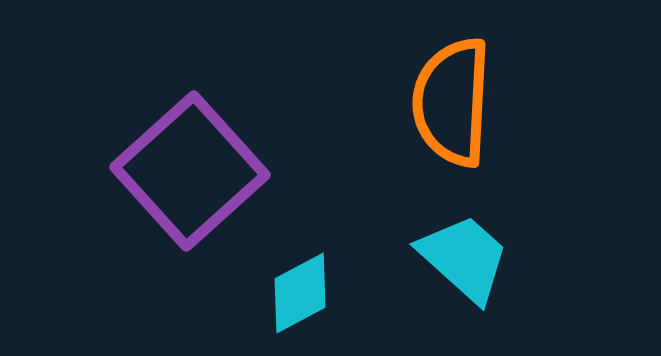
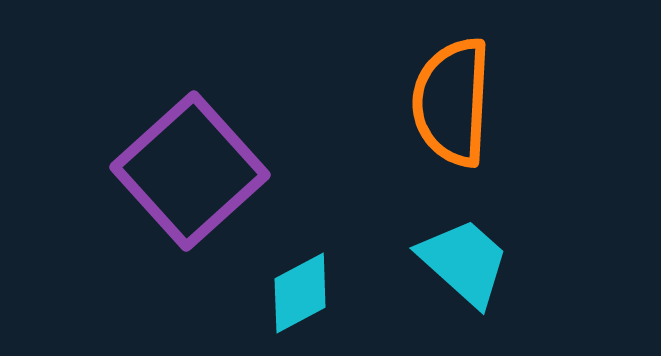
cyan trapezoid: moved 4 px down
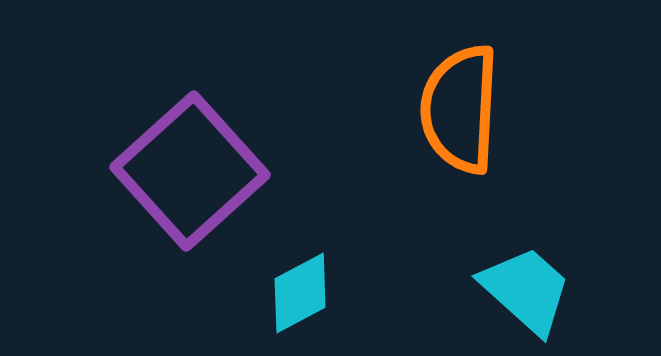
orange semicircle: moved 8 px right, 7 px down
cyan trapezoid: moved 62 px right, 28 px down
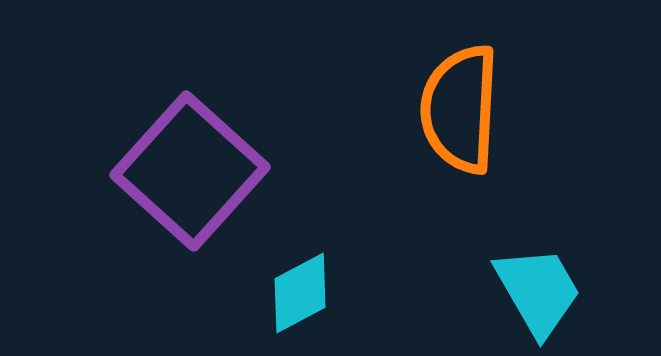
purple square: rotated 6 degrees counterclockwise
cyan trapezoid: moved 12 px right, 1 px down; rotated 18 degrees clockwise
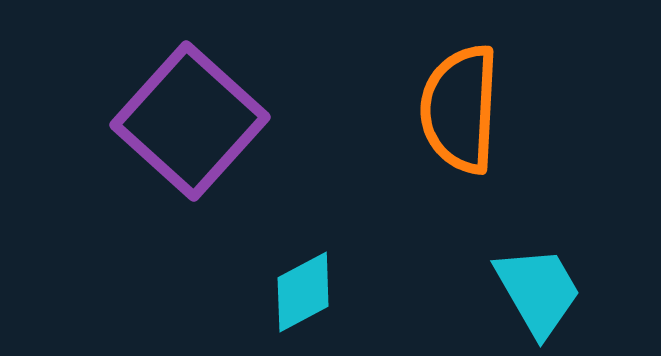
purple square: moved 50 px up
cyan diamond: moved 3 px right, 1 px up
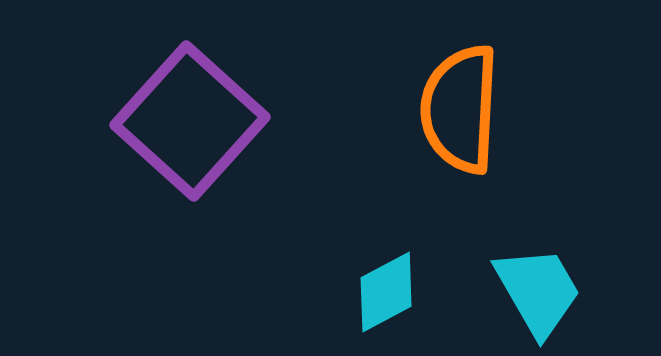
cyan diamond: moved 83 px right
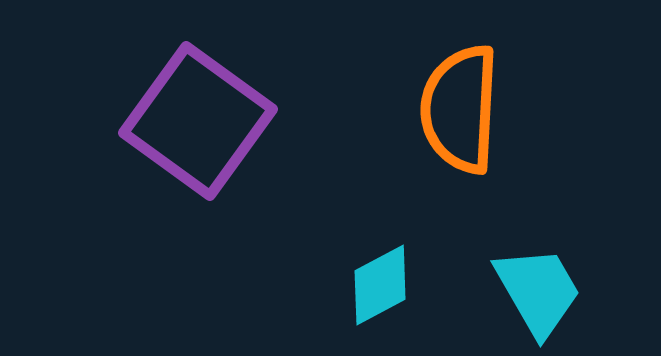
purple square: moved 8 px right; rotated 6 degrees counterclockwise
cyan diamond: moved 6 px left, 7 px up
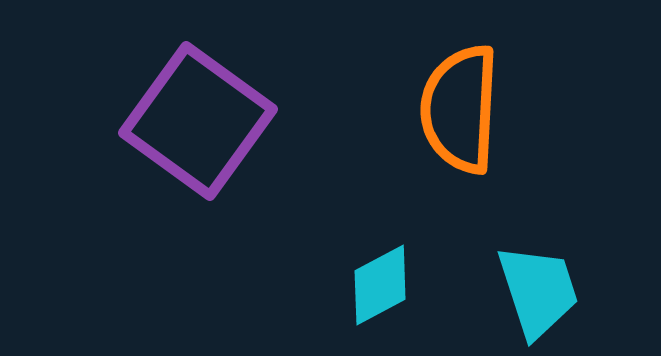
cyan trapezoid: rotated 12 degrees clockwise
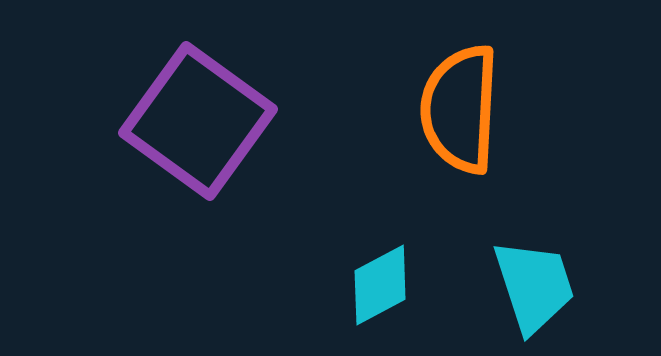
cyan trapezoid: moved 4 px left, 5 px up
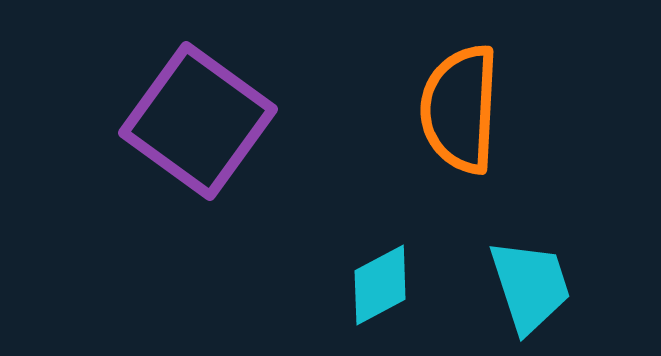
cyan trapezoid: moved 4 px left
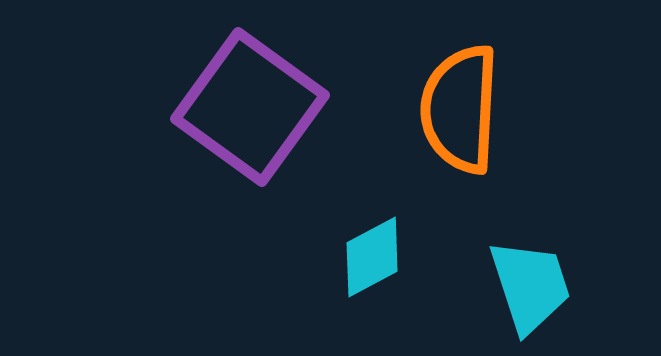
purple square: moved 52 px right, 14 px up
cyan diamond: moved 8 px left, 28 px up
